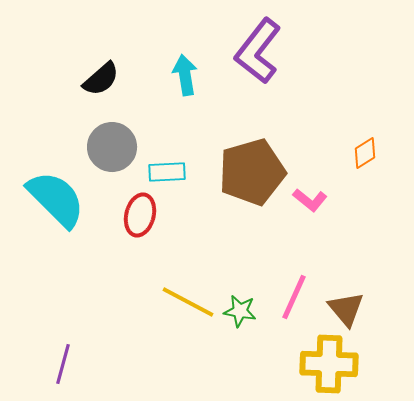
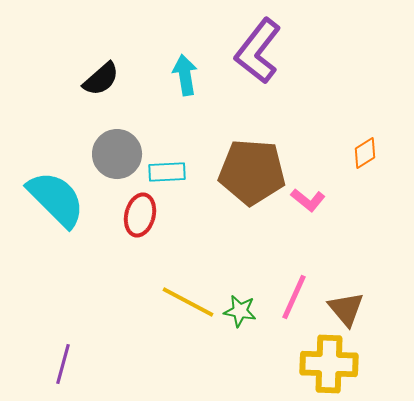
gray circle: moved 5 px right, 7 px down
brown pentagon: rotated 20 degrees clockwise
pink L-shape: moved 2 px left
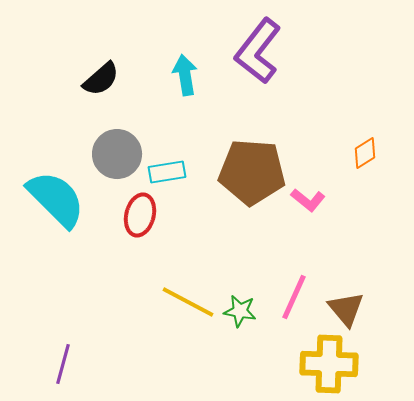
cyan rectangle: rotated 6 degrees counterclockwise
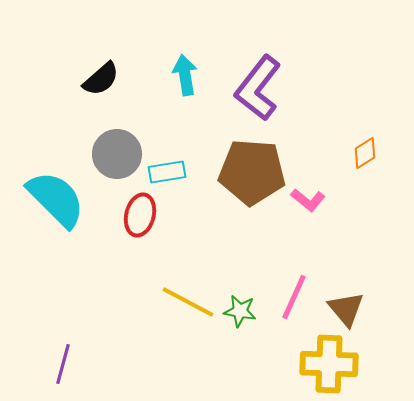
purple L-shape: moved 37 px down
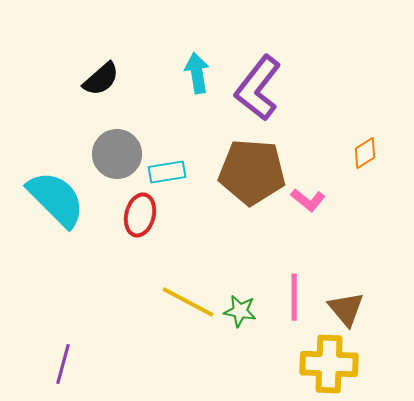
cyan arrow: moved 12 px right, 2 px up
pink line: rotated 24 degrees counterclockwise
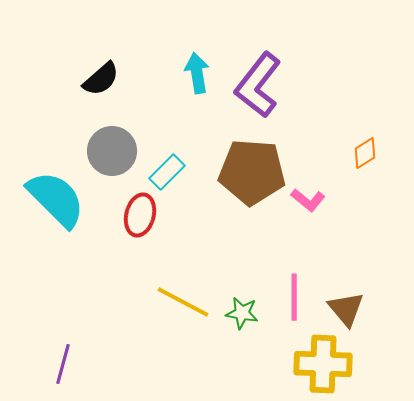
purple L-shape: moved 3 px up
gray circle: moved 5 px left, 3 px up
cyan rectangle: rotated 36 degrees counterclockwise
yellow line: moved 5 px left
green star: moved 2 px right, 2 px down
yellow cross: moved 6 px left
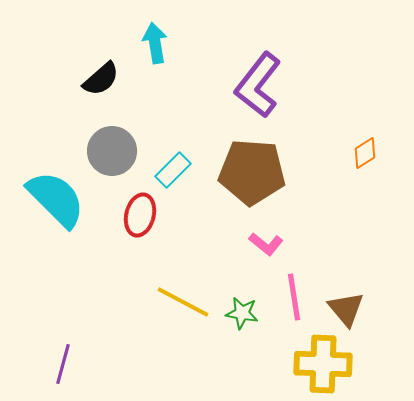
cyan arrow: moved 42 px left, 30 px up
cyan rectangle: moved 6 px right, 2 px up
pink L-shape: moved 42 px left, 44 px down
pink line: rotated 9 degrees counterclockwise
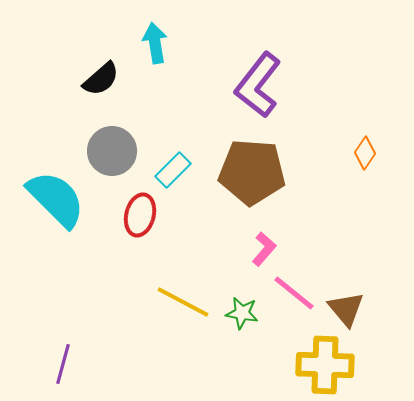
orange diamond: rotated 24 degrees counterclockwise
pink L-shape: moved 2 px left, 5 px down; rotated 88 degrees counterclockwise
pink line: moved 4 px up; rotated 42 degrees counterclockwise
yellow cross: moved 2 px right, 1 px down
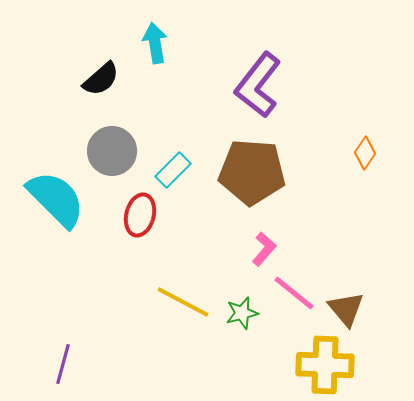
green star: rotated 24 degrees counterclockwise
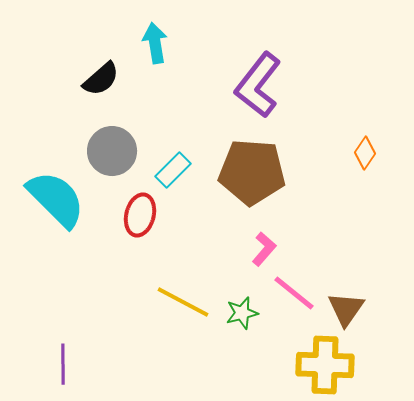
brown triangle: rotated 15 degrees clockwise
purple line: rotated 15 degrees counterclockwise
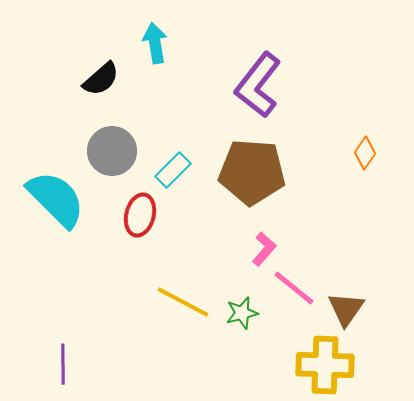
pink line: moved 5 px up
